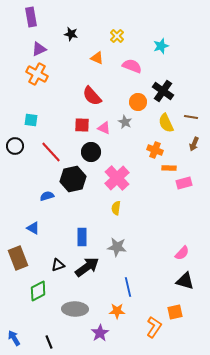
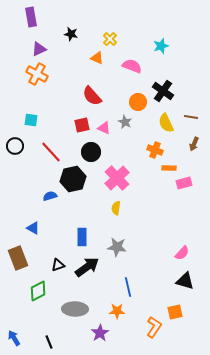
yellow cross at (117, 36): moved 7 px left, 3 px down
red square at (82, 125): rotated 14 degrees counterclockwise
blue semicircle at (47, 196): moved 3 px right
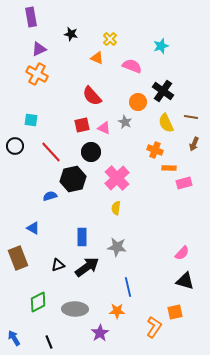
green diamond at (38, 291): moved 11 px down
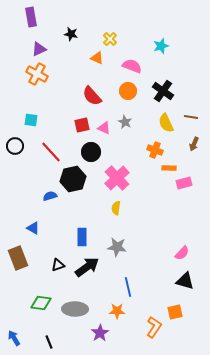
orange circle at (138, 102): moved 10 px left, 11 px up
green diamond at (38, 302): moved 3 px right, 1 px down; rotated 35 degrees clockwise
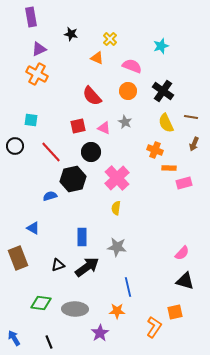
red square at (82, 125): moved 4 px left, 1 px down
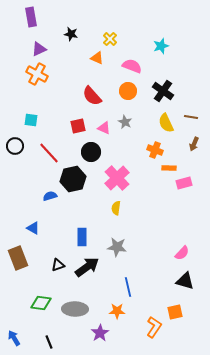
red line at (51, 152): moved 2 px left, 1 px down
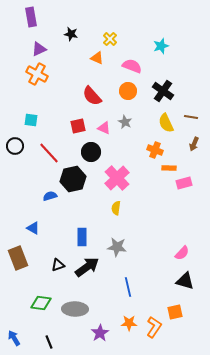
orange star at (117, 311): moved 12 px right, 12 px down
